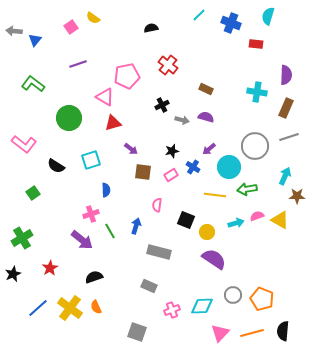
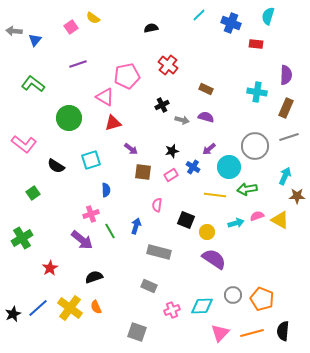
black star at (13, 274): moved 40 px down
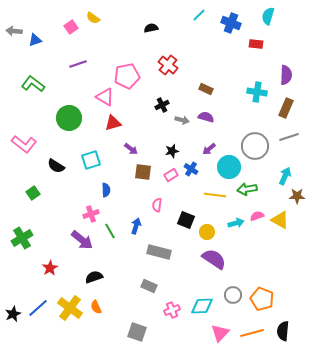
blue triangle at (35, 40): rotated 32 degrees clockwise
blue cross at (193, 167): moved 2 px left, 2 px down
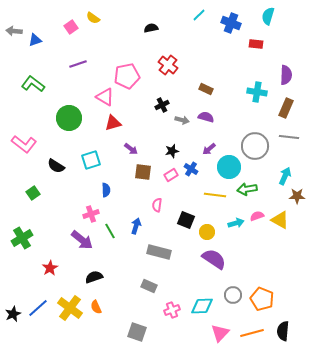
gray line at (289, 137): rotated 24 degrees clockwise
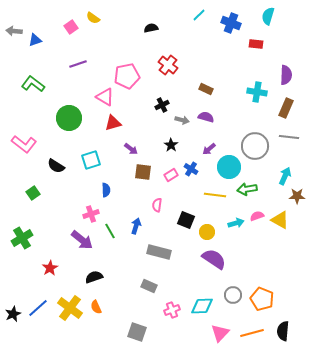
black star at (172, 151): moved 1 px left, 6 px up; rotated 24 degrees counterclockwise
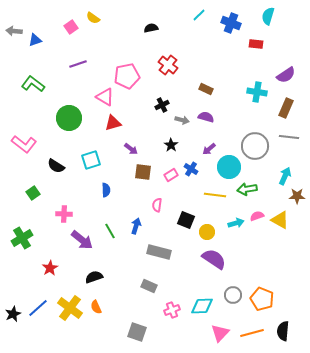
purple semicircle at (286, 75): rotated 54 degrees clockwise
pink cross at (91, 214): moved 27 px left; rotated 21 degrees clockwise
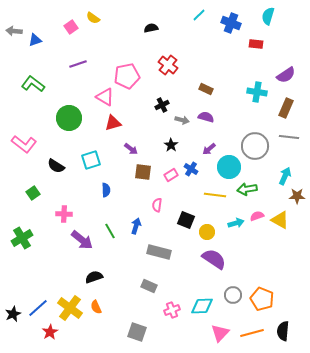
red star at (50, 268): moved 64 px down
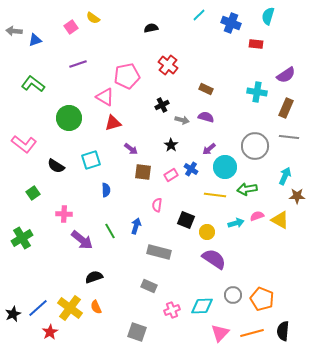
cyan circle at (229, 167): moved 4 px left
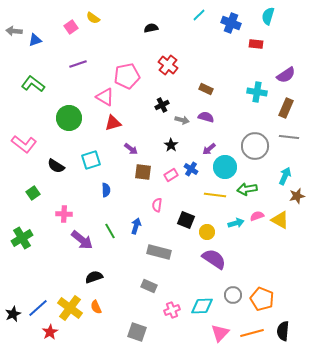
brown star at (297, 196): rotated 14 degrees counterclockwise
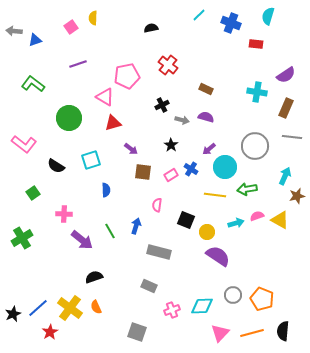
yellow semicircle at (93, 18): rotated 56 degrees clockwise
gray line at (289, 137): moved 3 px right
purple semicircle at (214, 259): moved 4 px right, 3 px up
